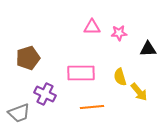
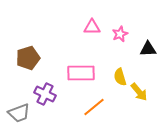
pink star: moved 1 px right, 1 px down; rotated 21 degrees counterclockwise
orange line: moved 2 px right; rotated 35 degrees counterclockwise
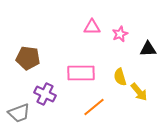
brown pentagon: rotated 25 degrees clockwise
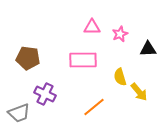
pink rectangle: moved 2 px right, 13 px up
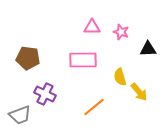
pink star: moved 1 px right, 2 px up; rotated 28 degrees counterclockwise
gray trapezoid: moved 1 px right, 2 px down
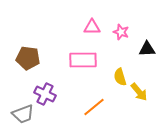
black triangle: moved 1 px left
gray trapezoid: moved 3 px right, 1 px up
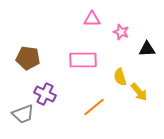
pink triangle: moved 8 px up
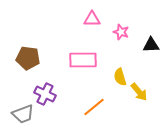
black triangle: moved 4 px right, 4 px up
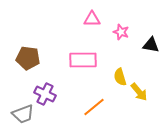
black triangle: rotated 12 degrees clockwise
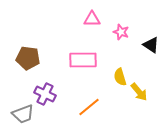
black triangle: rotated 24 degrees clockwise
orange line: moved 5 px left
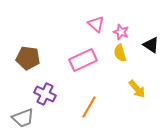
pink triangle: moved 4 px right, 5 px down; rotated 42 degrees clockwise
pink rectangle: rotated 24 degrees counterclockwise
yellow semicircle: moved 24 px up
yellow arrow: moved 2 px left, 3 px up
orange line: rotated 20 degrees counterclockwise
gray trapezoid: moved 4 px down
